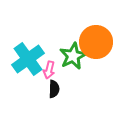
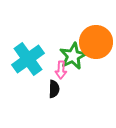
pink arrow: moved 12 px right; rotated 12 degrees counterclockwise
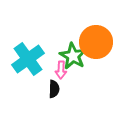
green star: rotated 16 degrees counterclockwise
